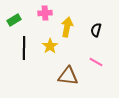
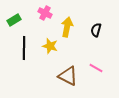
pink cross: rotated 32 degrees clockwise
yellow star: rotated 21 degrees counterclockwise
pink line: moved 6 px down
brown triangle: rotated 20 degrees clockwise
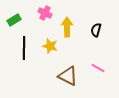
yellow arrow: rotated 12 degrees counterclockwise
pink line: moved 2 px right
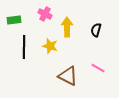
pink cross: moved 1 px down
green rectangle: rotated 24 degrees clockwise
black line: moved 1 px up
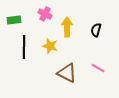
brown triangle: moved 1 px left, 3 px up
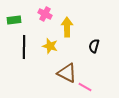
black semicircle: moved 2 px left, 16 px down
pink line: moved 13 px left, 19 px down
